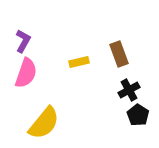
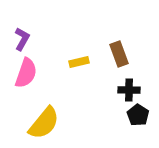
purple L-shape: moved 1 px left, 2 px up
black cross: rotated 30 degrees clockwise
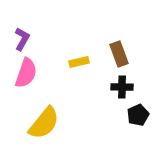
black cross: moved 7 px left, 3 px up
black pentagon: rotated 15 degrees clockwise
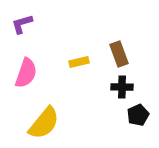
purple L-shape: moved 15 px up; rotated 135 degrees counterclockwise
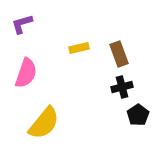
yellow rectangle: moved 14 px up
black cross: rotated 15 degrees counterclockwise
black pentagon: rotated 10 degrees counterclockwise
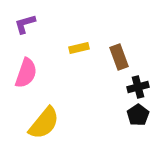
purple L-shape: moved 3 px right
brown rectangle: moved 3 px down
black cross: moved 16 px right
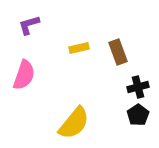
purple L-shape: moved 4 px right, 1 px down
brown rectangle: moved 1 px left, 5 px up
pink semicircle: moved 2 px left, 2 px down
yellow semicircle: moved 30 px right
